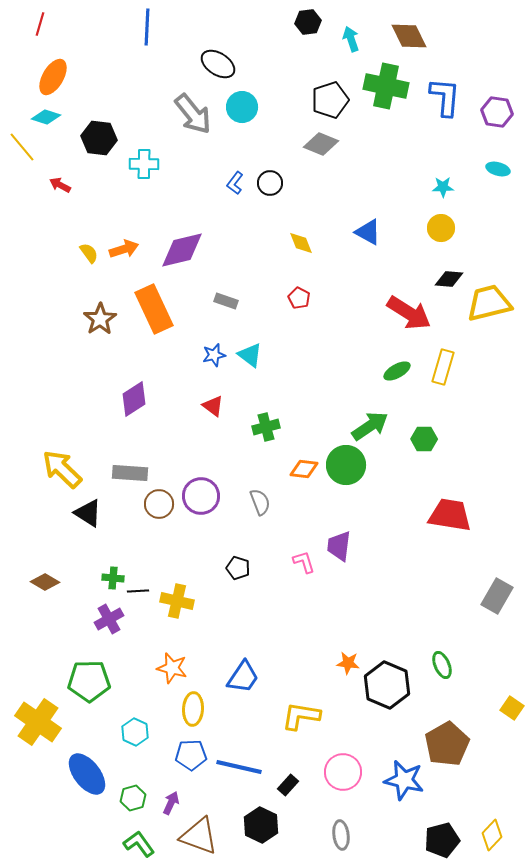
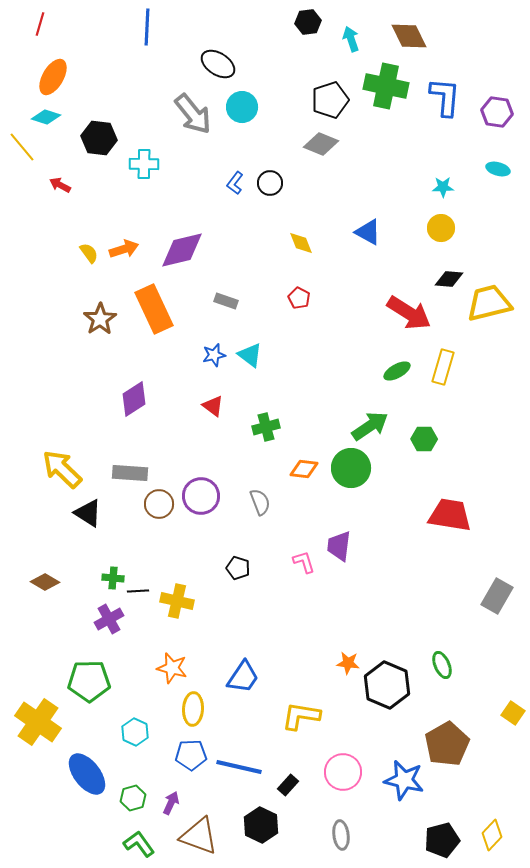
green circle at (346, 465): moved 5 px right, 3 px down
yellow square at (512, 708): moved 1 px right, 5 px down
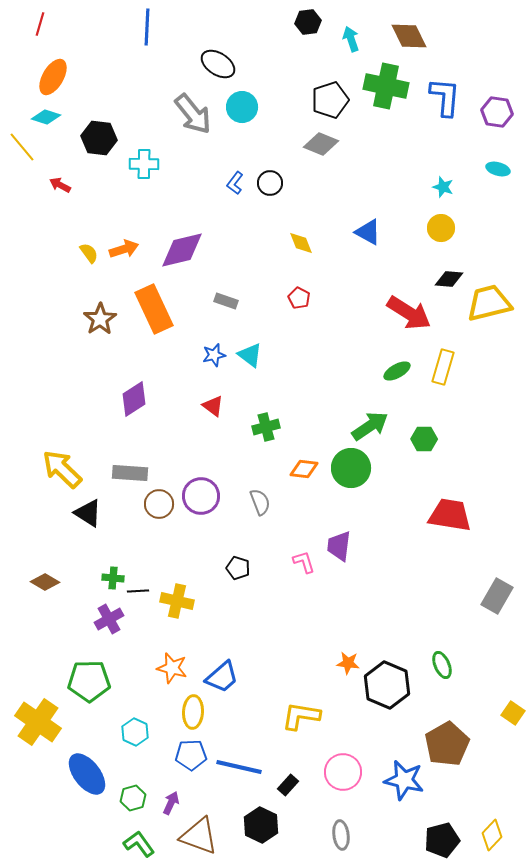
cyan star at (443, 187): rotated 20 degrees clockwise
blue trapezoid at (243, 677): moved 21 px left; rotated 15 degrees clockwise
yellow ellipse at (193, 709): moved 3 px down
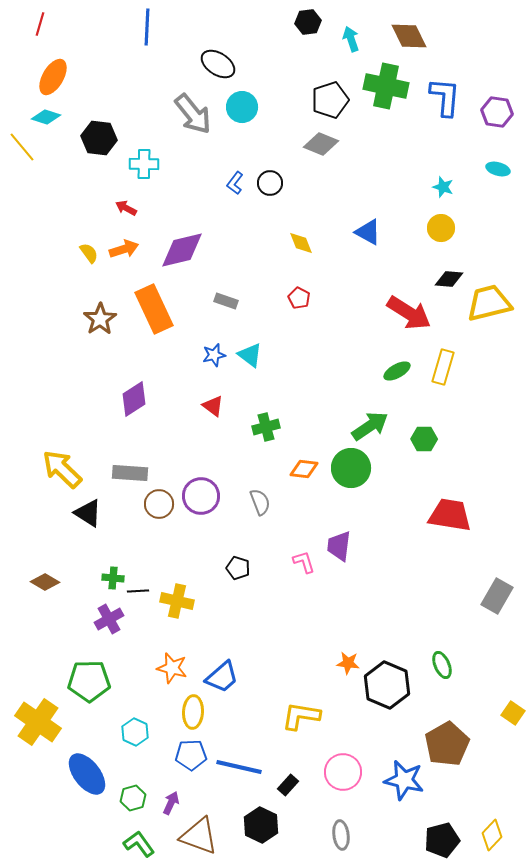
red arrow at (60, 185): moved 66 px right, 23 px down
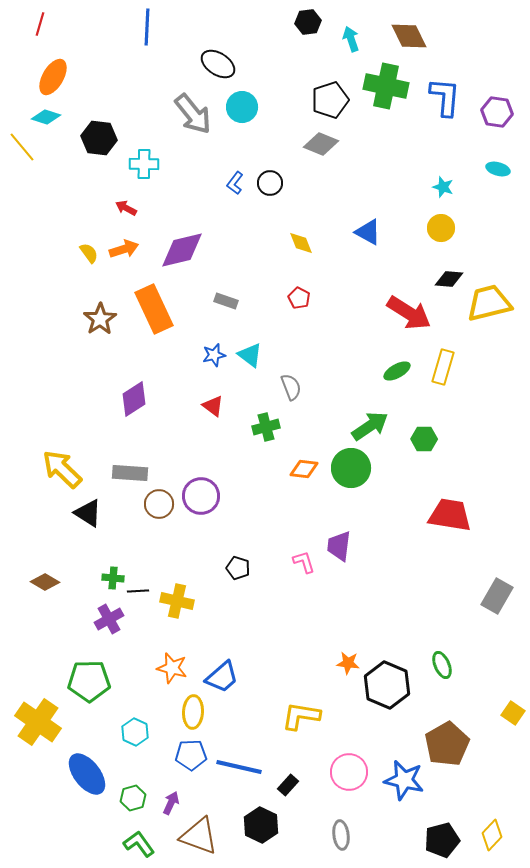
gray semicircle at (260, 502): moved 31 px right, 115 px up
pink circle at (343, 772): moved 6 px right
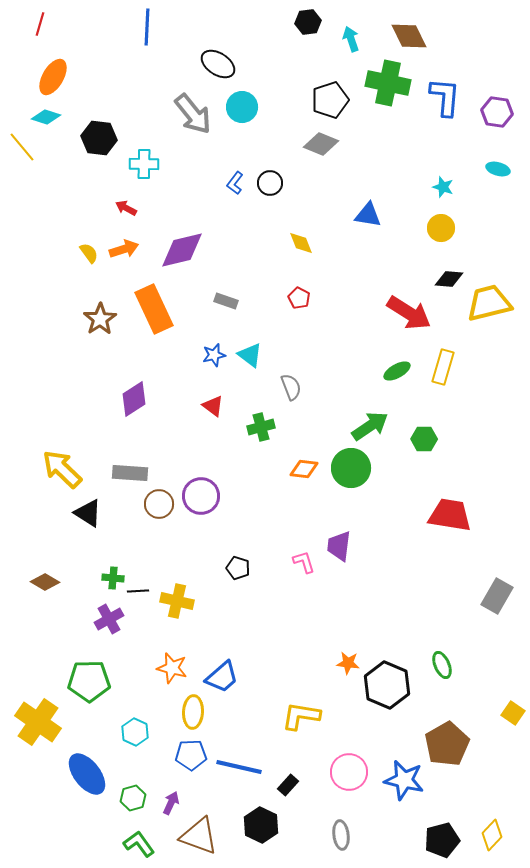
green cross at (386, 86): moved 2 px right, 3 px up
blue triangle at (368, 232): moved 17 px up; rotated 20 degrees counterclockwise
green cross at (266, 427): moved 5 px left
